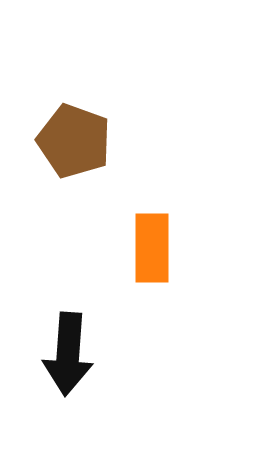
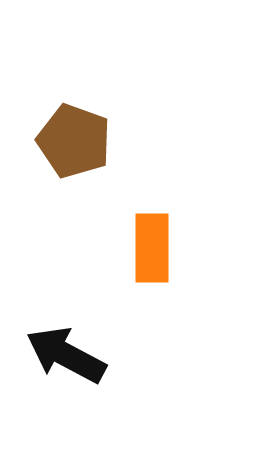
black arrow: moved 2 px left, 1 px down; rotated 114 degrees clockwise
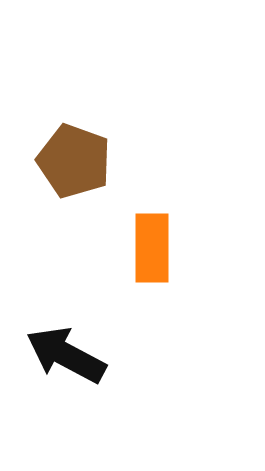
brown pentagon: moved 20 px down
